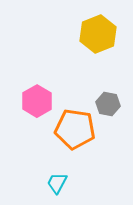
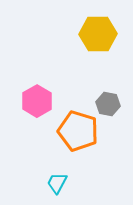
yellow hexagon: rotated 21 degrees clockwise
orange pentagon: moved 3 px right, 2 px down; rotated 9 degrees clockwise
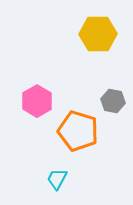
gray hexagon: moved 5 px right, 3 px up
cyan trapezoid: moved 4 px up
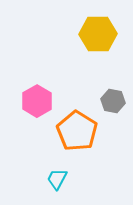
orange pentagon: moved 1 px left; rotated 15 degrees clockwise
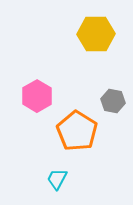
yellow hexagon: moved 2 px left
pink hexagon: moved 5 px up
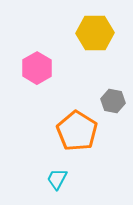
yellow hexagon: moved 1 px left, 1 px up
pink hexagon: moved 28 px up
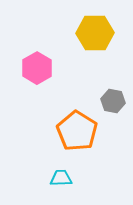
cyan trapezoid: moved 4 px right, 1 px up; rotated 60 degrees clockwise
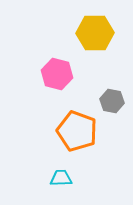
pink hexagon: moved 20 px right, 6 px down; rotated 16 degrees counterclockwise
gray hexagon: moved 1 px left
orange pentagon: rotated 12 degrees counterclockwise
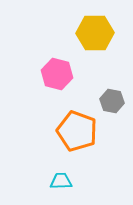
cyan trapezoid: moved 3 px down
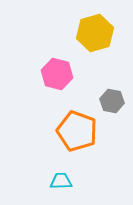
yellow hexagon: rotated 15 degrees counterclockwise
